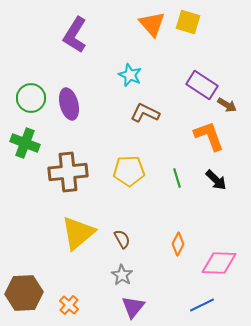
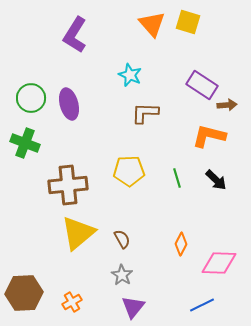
brown arrow: rotated 36 degrees counterclockwise
brown L-shape: rotated 24 degrees counterclockwise
orange L-shape: rotated 56 degrees counterclockwise
brown cross: moved 13 px down
orange diamond: moved 3 px right
orange cross: moved 3 px right, 3 px up; rotated 18 degrees clockwise
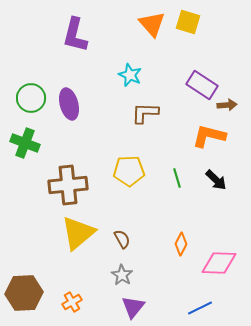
purple L-shape: rotated 18 degrees counterclockwise
blue line: moved 2 px left, 3 px down
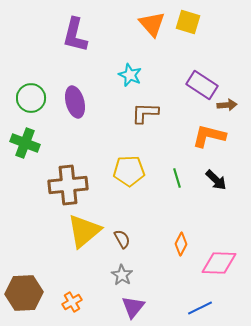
purple ellipse: moved 6 px right, 2 px up
yellow triangle: moved 6 px right, 2 px up
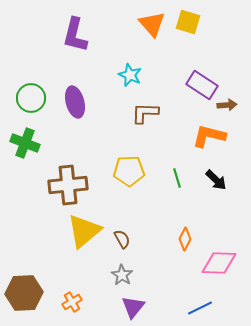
orange diamond: moved 4 px right, 5 px up
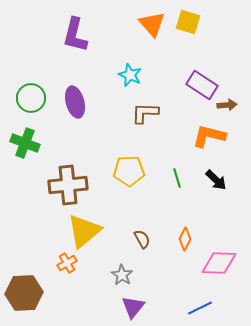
brown semicircle: moved 20 px right
orange cross: moved 5 px left, 39 px up
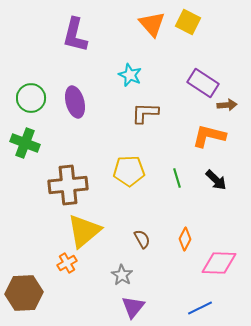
yellow square: rotated 10 degrees clockwise
purple rectangle: moved 1 px right, 2 px up
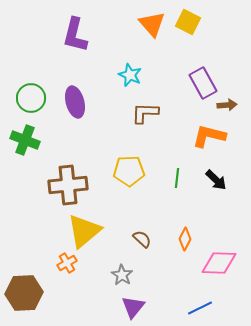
purple rectangle: rotated 28 degrees clockwise
green cross: moved 3 px up
green line: rotated 24 degrees clockwise
brown semicircle: rotated 18 degrees counterclockwise
